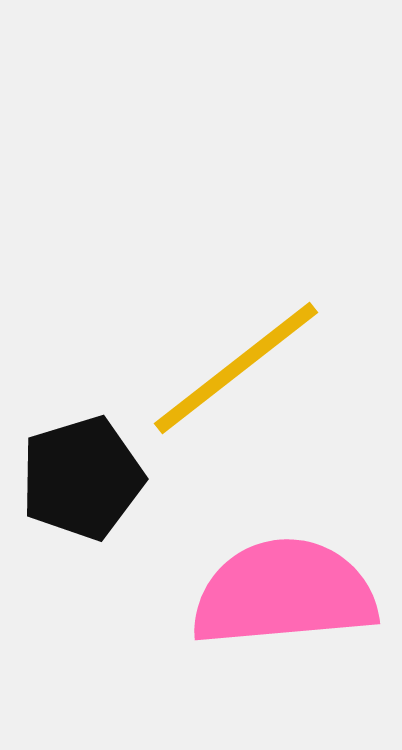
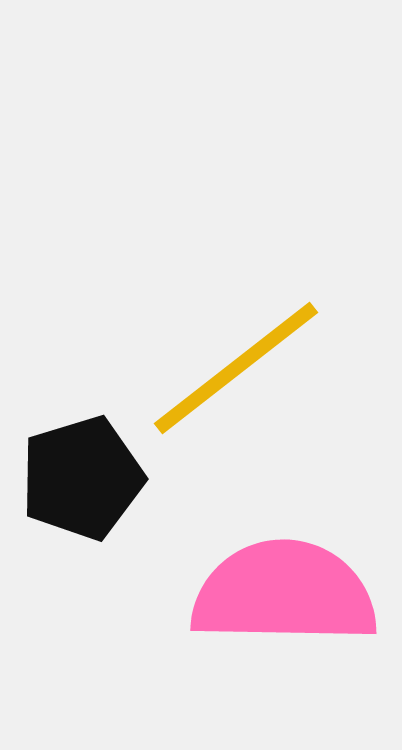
pink semicircle: rotated 6 degrees clockwise
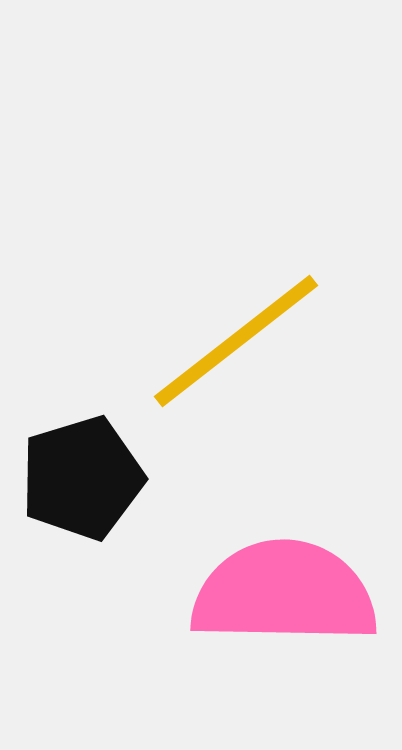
yellow line: moved 27 px up
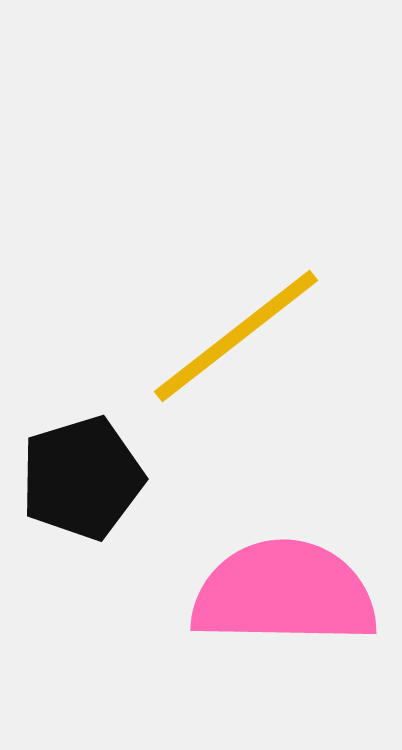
yellow line: moved 5 px up
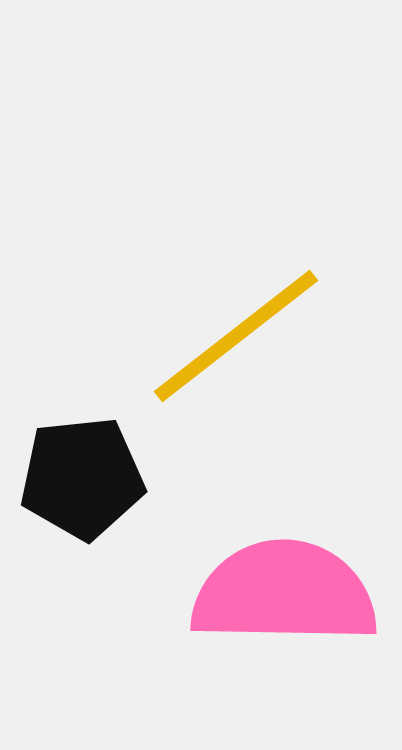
black pentagon: rotated 11 degrees clockwise
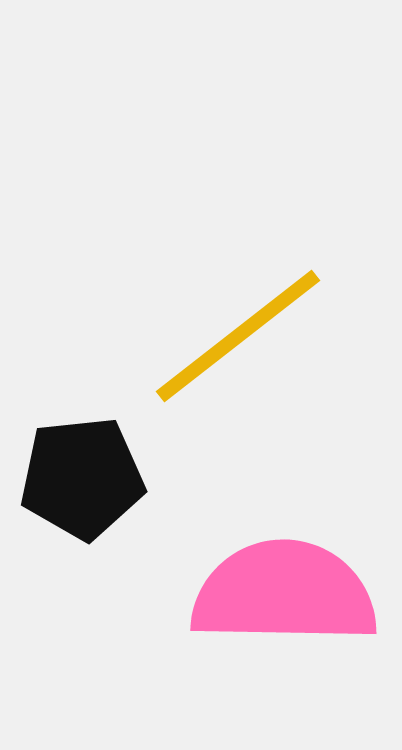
yellow line: moved 2 px right
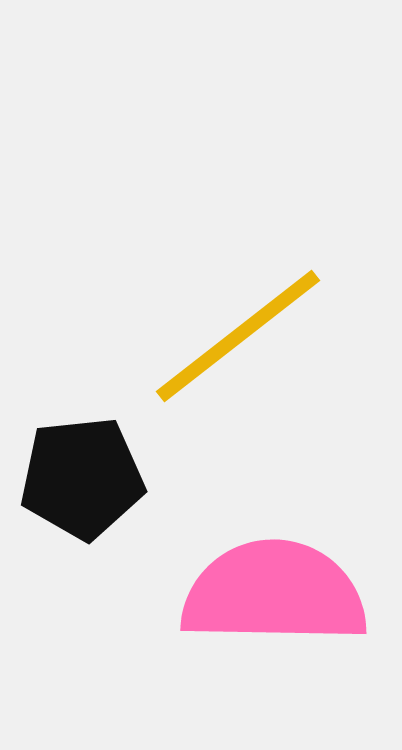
pink semicircle: moved 10 px left
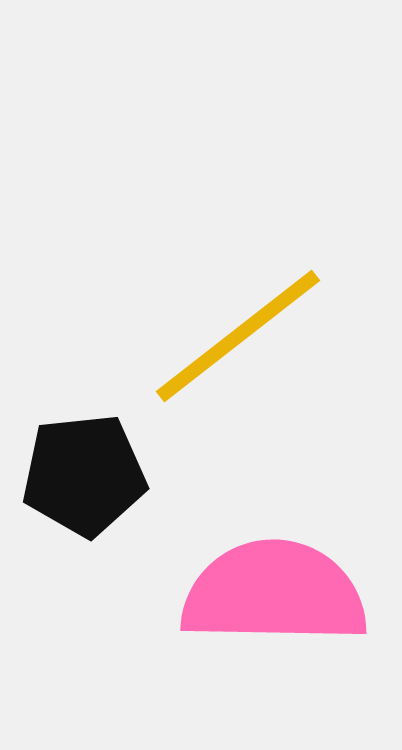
black pentagon: moved 2 px right, 3 px up
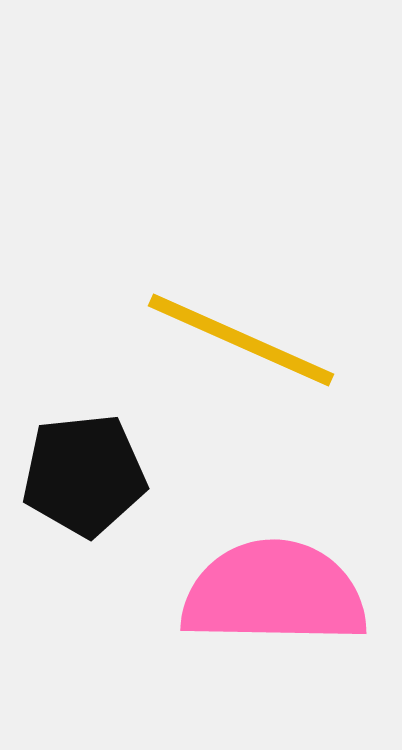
yellow line: moved 3 px right, 4 px down; rotated 62 degrees clockwise
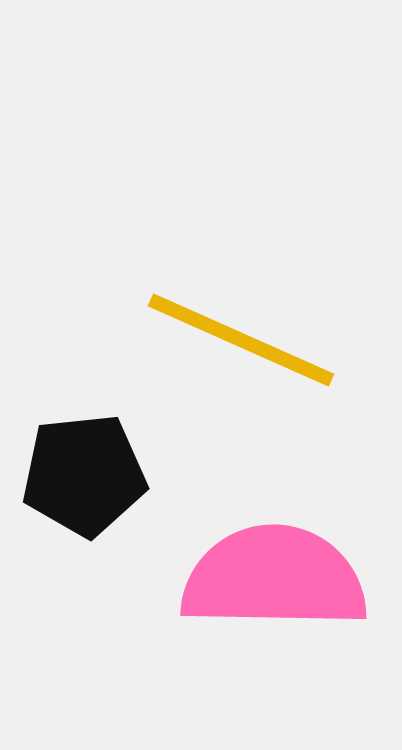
pink semicircle: moved 15 px up
